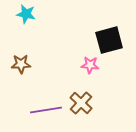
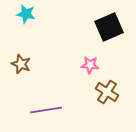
black square: moved 13 px up; rotated 8 degrees counterclockwise
brown star: rotated 24 degrees clockwise
brown cross: moved 26 px right, 11 px up; rotated 10 degrees counterclockwise
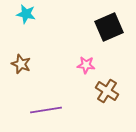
pink star: moved 4 px left
brown cross: moved 1 px up
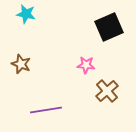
brown cross: rotated 15 degrees clockwise
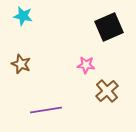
cyan star: moved 3 px left, 2 px down
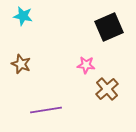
brown cross: moved 2 px up
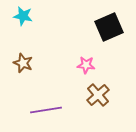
brown star: moved 2 px right, 1 px up
brown cross: moved 9 px left, 6 px down
